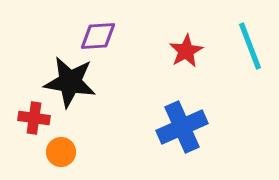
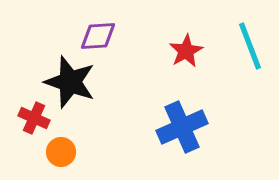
black star: rotated 10 degrees clockwise
red cross: rotated 16 degrees clockwise
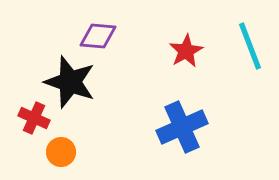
purple diamond: rotated 9 degrees clockwise
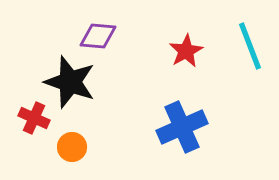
orange circle: moved 11 px right, 5 px up
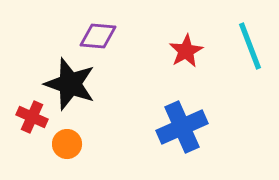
black star: moved 2 px down
red cross: moved 2 px left, 1 px up
orange circle: moved 5 px left, 3 px up
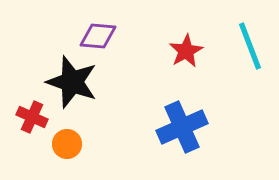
black star: moved 2 px right, 2 px up
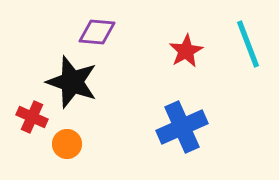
purple diamond: moved 1 px left, 4 px up
cyan line: moved 2 px left, 2 px up
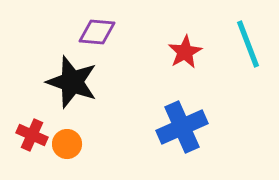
red star: moved 1 px left, 1 px down
red cross: moved 18 px down
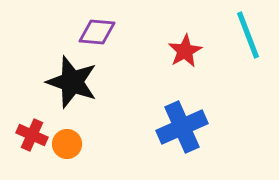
cyan line: moved 9 px up
red star: moved 1 px up
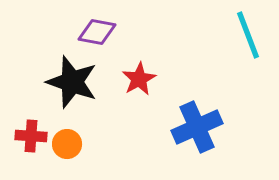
purple diamond: rotated 6 degrees clockwise
red star: moved 46 px left, 28 px down
blue cross: moved 15 px right
red cross: moved 1 px left, 1 px down; rotated 20 degrees counterclockwise
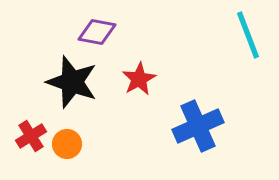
blue cross: moved 1 px right, 1 px up
red cross: rotated 36 degrees counterclockwise
